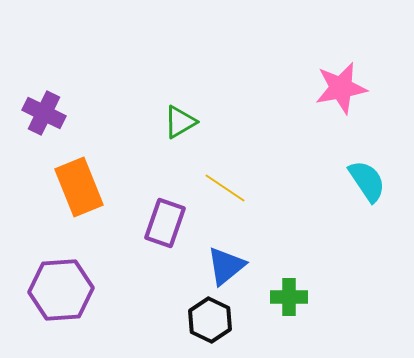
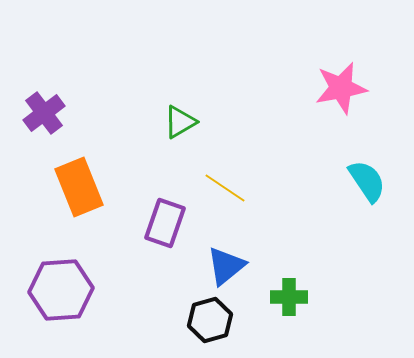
purple cross: rotated 27 degrees clockwise
black hexagon: rotated 18 degrees clockwise
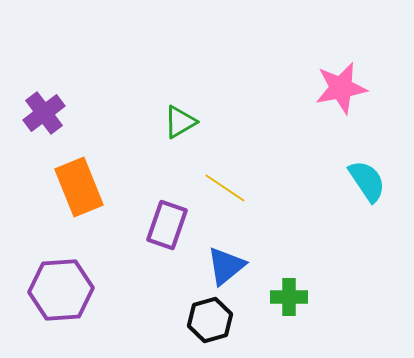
purple rectangle: moved 2 px right, 2 px down
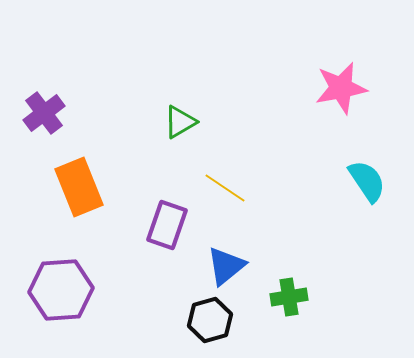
green cross: rotated 9 degrees counterclockwise
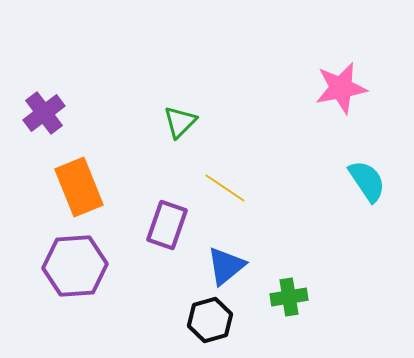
green triangle: rotated 15 degrees counterclockwise
purple hexagon: moved 14 px right, 24 px up
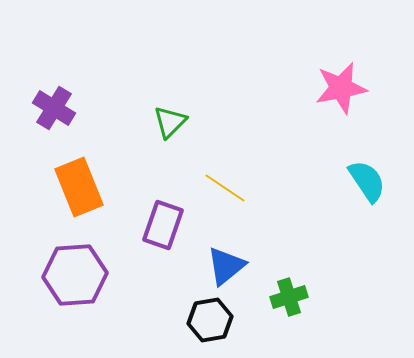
purple cross: moved 10 px right, 5 px up; rotated 21 degrees counterclockwise
green triangle: moved 10 px left
purple rectangle: moved 4 px left
purple hexagon: moved 9 px down
green cross: rotated 9 degrees counterclockwise
black hexagon: rotated 6 degrees clockwise
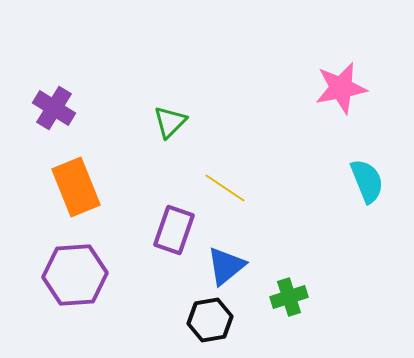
cyan semicircle: rotated 12 degrees clockwise
orange rectangle: moved 3 px left
purple rectangle: moved 11 px right, 5 px down
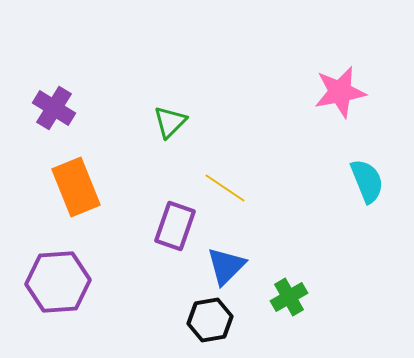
pink star: moved 1 px left, 4 px down
purple rectangle: moved 1 px right, 4 px up
blue triangle: rotated 6 degrees counterclockwise
purple hexagon: moved 17 px left, 7 px down
green cross: rotated 12 degrees counterclockwise
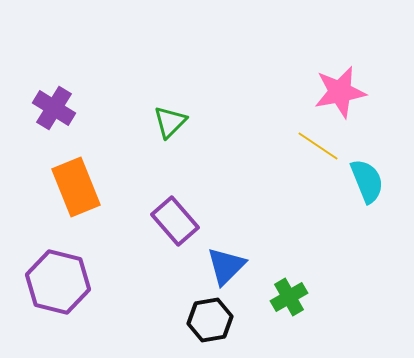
yellow line: moved 93 px right, 42 px up
purple rectangle: moved 5 px up; rotated 60 degrees counterclockwise
purple hexagon: rotated 18 degrees clockwise
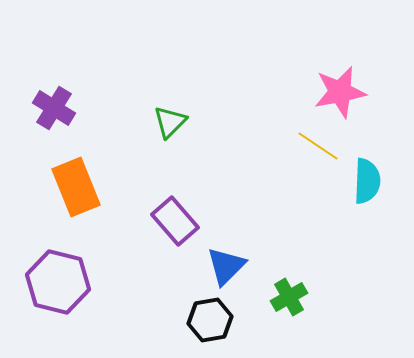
cyan semicircle: rotated 24 degrees clockwise
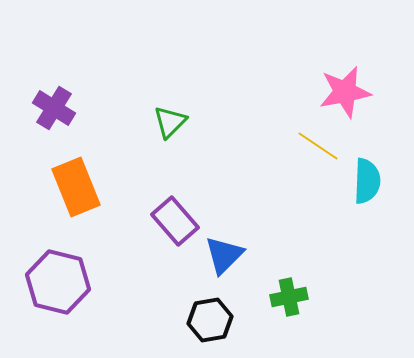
pink star: moved 5 px right
blue triangle: moved 2 px left, 11 px up
green cross: rotated 18 degrees clockwise
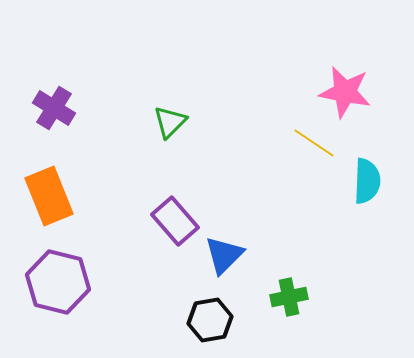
pink star: rotated 22 degrees clockwise
yellow line: moved 4 px left, 3 px up
orange rectangle: moved 27 px left, 9 px down
